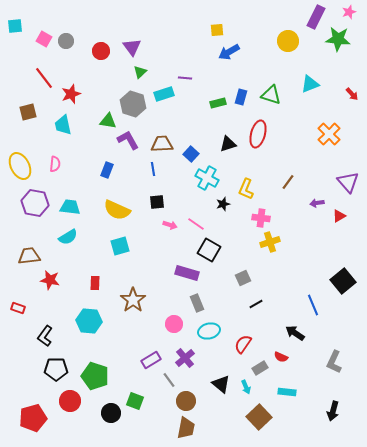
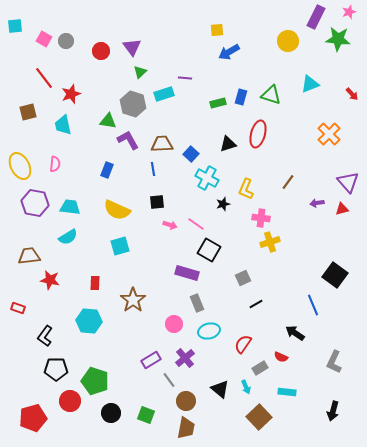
red triangle at (339, 216): moved 3 px right, 7 px up; rotated 16 degrees clockwise
black square at (343, 281): moved 8 px left, 6 px up; rotated 15 degrees counterclockwise
green pentagon at (95, 376): moved 5 px down
black triangle at (221, 384): moved 1 px left, 5 px down
green square at (135, 401): moved 11 px right, 14 px down
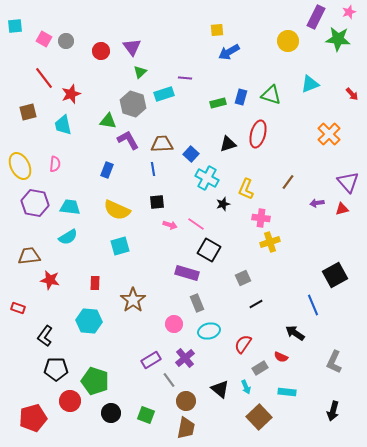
black square at (335, 275): rotated 25 degrees clockwise
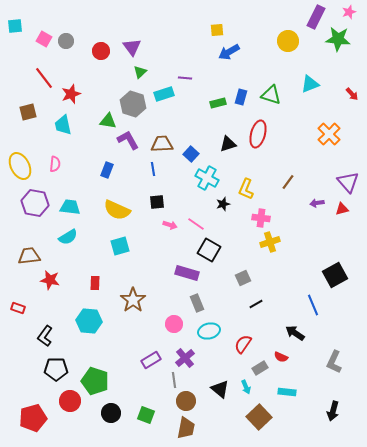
gray line at (169, 380): moved 5 px right; rotated 28 degrees clockwise
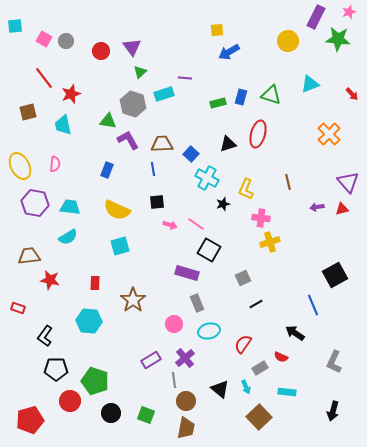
brown line at (288, 182): rotated 49 degrees counterclockwise
purple arrow at (317, 203): moved 4 px down
red pentagon at (33, 418): moved 3 px left, 2 px down
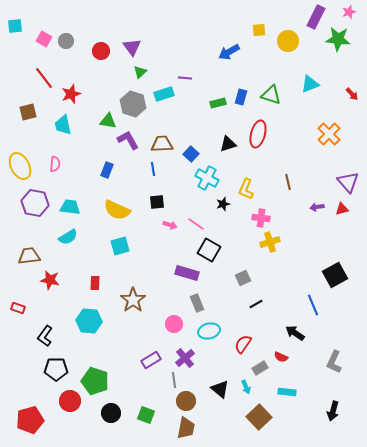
yellow square at (217, 30): moved 42 px right
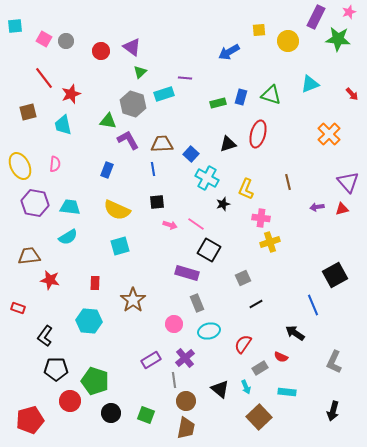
purple triangle at (132, 47): rotated 18 degrees counterclockwise
